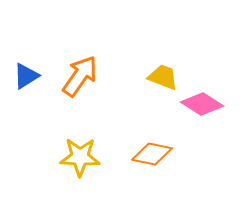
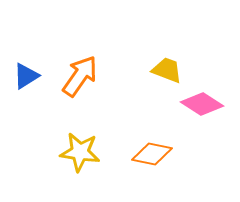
yellow trapezoid: moved 4 px right, 7 px up
yellow star: moved 5 px up; rotated 6 degrees clockwise
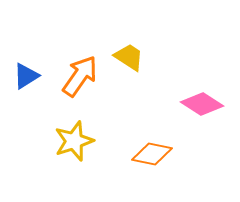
yellow trapezoid: moved 38 px left, 13 px up; rotated 12 degrees clockwise
yellow star: moved 6 px left, 11 px up; rotated 27 degrees counterclockwise
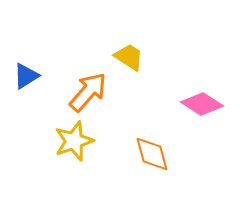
orange arrow: moved 8 px right, 16 px down; rotated 6 degrees clockwise
orange diamond: rotated 63 degrees clockwise
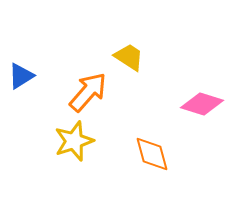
blue triangle: moved 5 px left
pink diamond: rotated 15 degrees counterclockwise
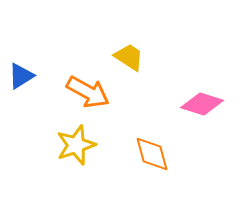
orange arrow: rotated 78 degrees clockwise
yellow star: moved 2 px right, 4 px down
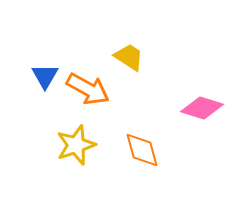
blue triangle: moved 24 px right; rotated 28 degrees counterclockwise
orange arrow: moved 3 px up
pink diamond: moved 4 px down
orange diamond: moved 10 px left, 4 px up
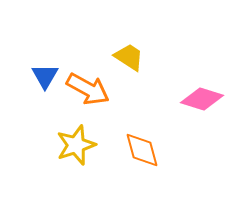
pink diamond: moved 9 px up
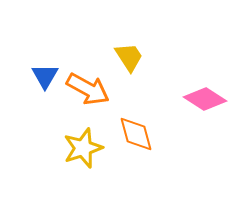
yellow trapezoid: rotated 24 degrees clockwise
pink diamond: moved 3 px right; rotated 15 degrees clockwise
yellow star: moved 7 px right, 3 px down
orange diamond: moved 6 px left, 16 px up
